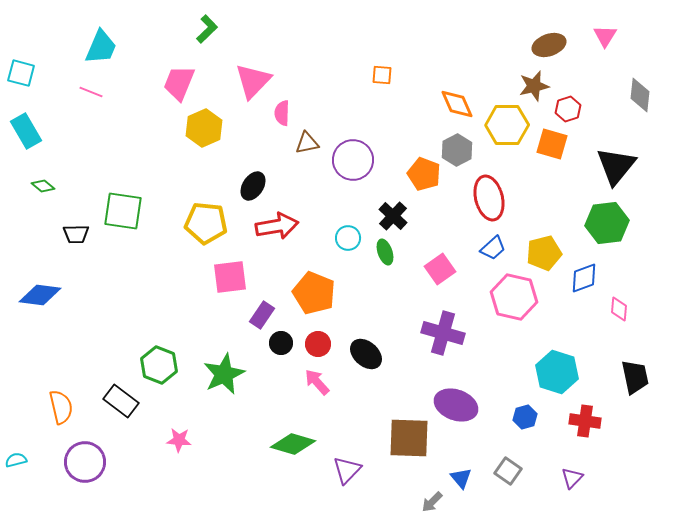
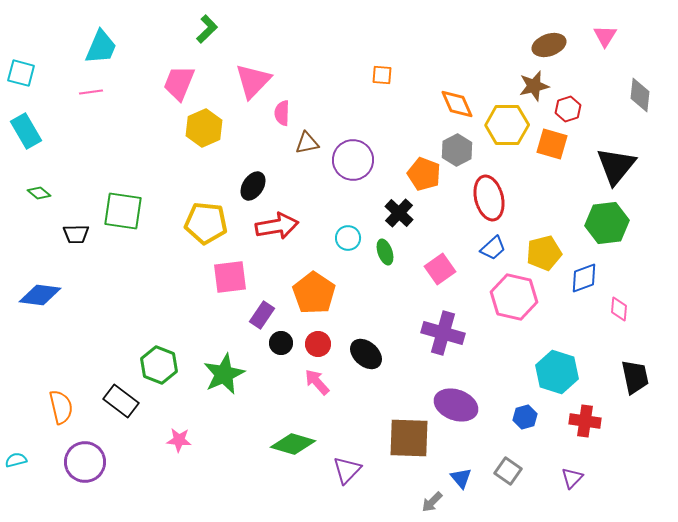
pink line at (91, 92): rotated 30 degrees counterclockwise
green diamond at (43, 186): moved 4 px left, 7 px down
black cross at (393, 216): moved 6 px right, 3 px up
orange pentagon at (314, 293): rotated 12 degrees clockwise
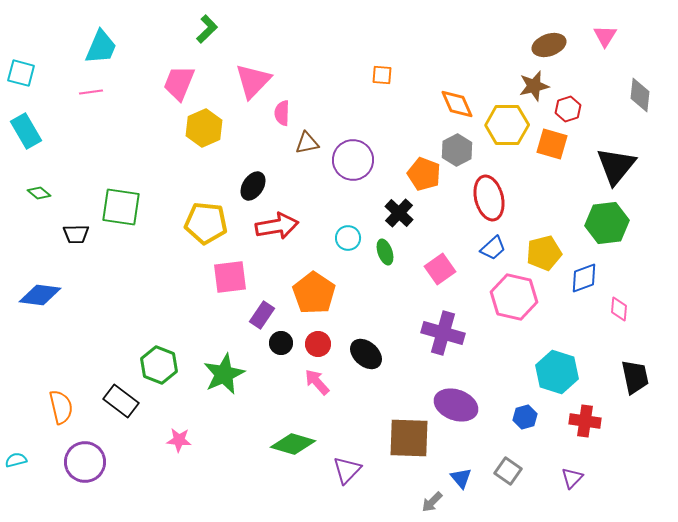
green square at (123, 211): moved 2 px left, 4 px up
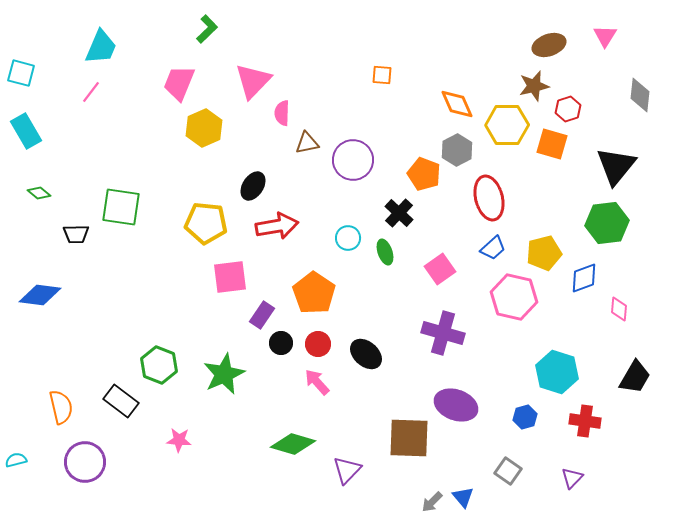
pink line at (91, 92): rotated 45 degrees counterclockwise
black trapezoid at (635, 377): rotated 42 degrees clockwise
blue triangle at (461, 478): moved 2 px right, 19 px down
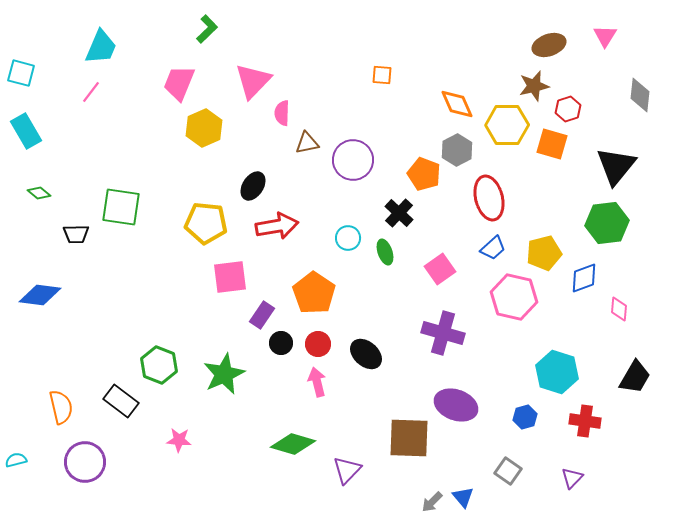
pink arrow at (317, 382): rotated 28 degrees clockwise
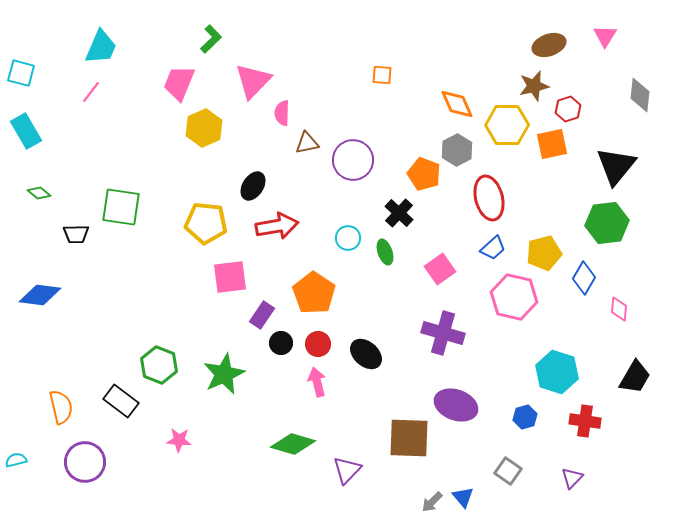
green L-shape at (207, 29): moved 4 px right, 10 px down
orange square at (552, 144): rotated 28 degrees counterclockwise
blue diamond at (584, 278): rotated 40 degrees counterclockwise
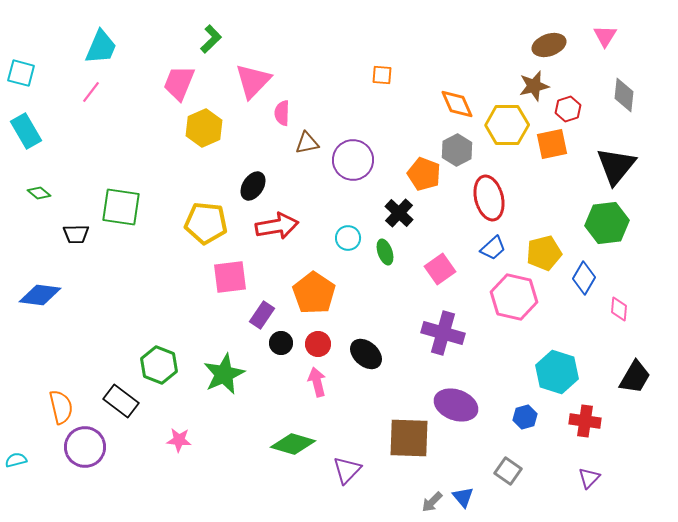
gray diamond at (640, 95): moved 16 px left
purple circle at (85, 462): moved 15 px up
purple triangle at (572, 478): moved 17 px right
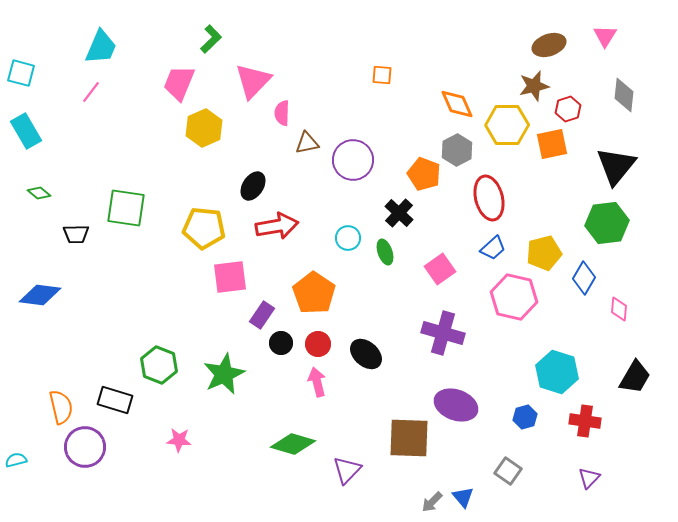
green square at (121, 207): moved 5 px right, 1 px down
yellow pentagon at (206, 223): moved 2 px left, 5 px down
black rectangle at (121, 401): moved 6 px left, 1 px up; rotated 20 degrees counterclockwise
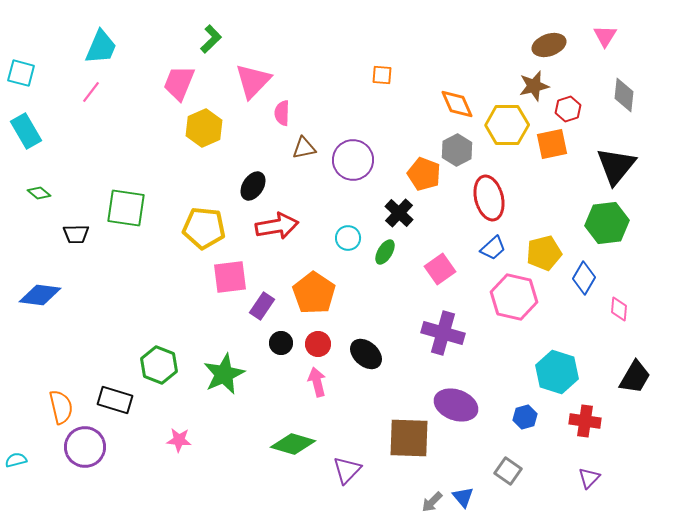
brown triangle at (307, 143): moved 3 px left, 5 px down
green ellipse at (385, 252): rotated 50 degrees clockwise
purple rectangle at (262, 315): moved 9 px up
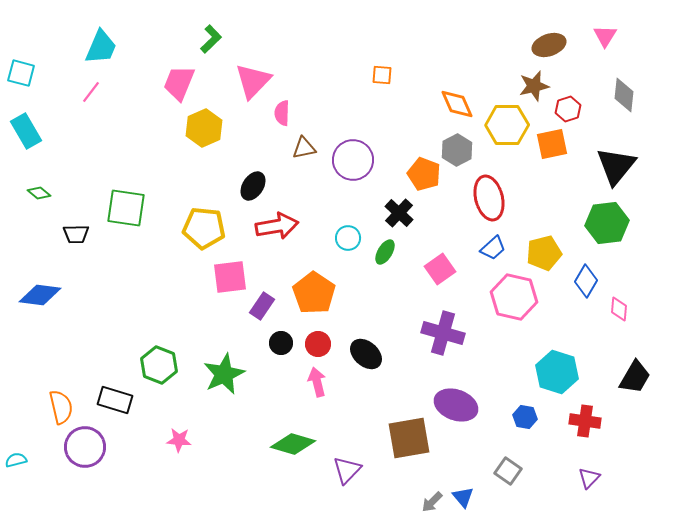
blue diamond at (584, 278): moved 2 px right, 3 px down
blue hexagon at (525, 417): rotated 25 degrees clockwise
brown square at (409, 438): rotated 12 degrees counterclockwise
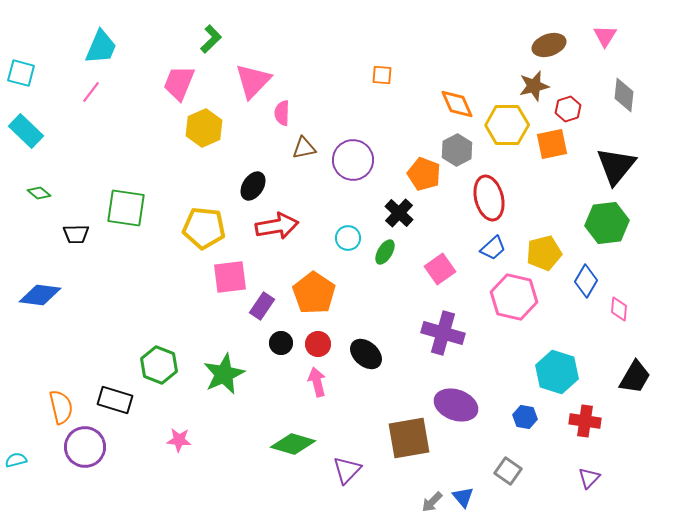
cyan rectangle at (26, 131): rotated 16 degrees counterclockwise
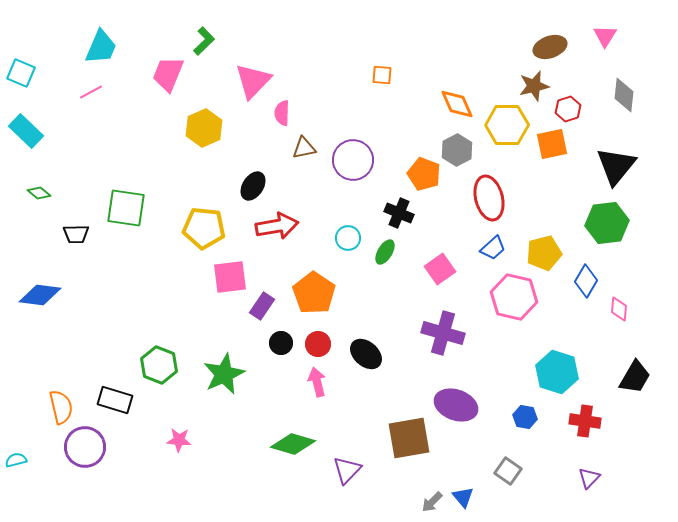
green L-shape at (211, 39): moved 7 px left, 2 px down
brown ellipse at (549, 45): moved 1 px right, 2 px down
cyan square at (21, 73): rotated 8 degrees clockwise
pink trapezoid at (179, 83): moved 11 px left, 9 px up
pink line at (91, 92): rotated 25 degrees clockwise
black cross at (399, 213): rotated 20 degrees counterclockwise
